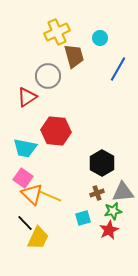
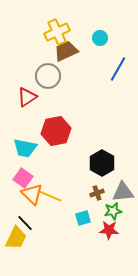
brown trapezoid: moved 8 px left, 5 px up; rotated 100 degrees counterclockwise
red hexagon: rotated 16 degrees counterclockwise
red star: rotated 30 degrees clockwise
yellow trapezoid: moved 22 px left
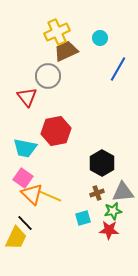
red triangle: rotated 35 degrees counterclockwise
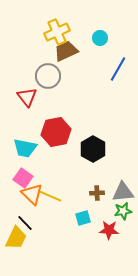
red hexagon: moved 1 px down
black hexagon: moved 9 px left, 14 px up
brown cross: rotated 16 degrees clockwise
green star: moved 10 px right
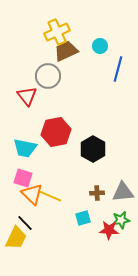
cyan circle: moved 8 px down
blue line: rotated 15 degrees counterclockwise
red triangle: moved 1 px up
pink square: rotated 18 degrees counterclockwise
green star: moved 2 px left, 9 px down
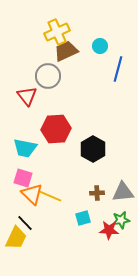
red hexagon: moved 3 px up; rotated 8 degrees clockwise
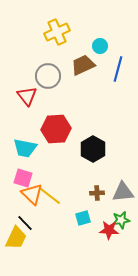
brown trapezoid: moved 17 px right, 14 px down
yellow line: rotated 15 degrees clockwise
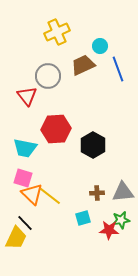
blue line: rotated 35 degrees counterclockwise
black hexagon: moved 4 px up
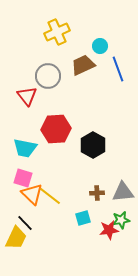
red star: rotated 12 degrees counterclockwise
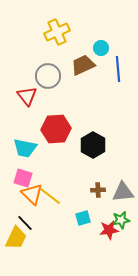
cyan circle: moved 1 px right, 2 px down
blue line: rotated 15 degrees clockwise
brown cross: moved 1 px right, 3 px up
